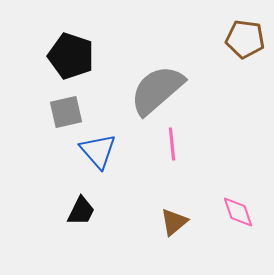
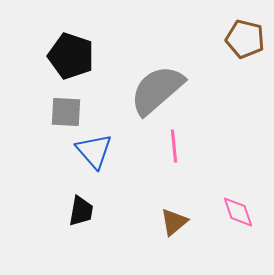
brown pentagon: rotated 6 degrees clockwise
gray square: rotated 16 degrees clockwise
pink line: moved 2 px right, 2 px down
blue triangle: moved 4 px left
black trapezoid: rotated 16 degrees counterclockwise
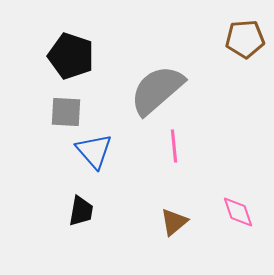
brown pentagon: rotated 18 degrees counterclockwise
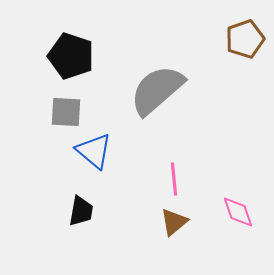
brown pentagon: rotated 15 degrees counterclockwise
pink line: moved 33 px down
blue triangle: rotated 9 degrees counterclockwise
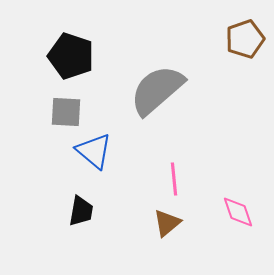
brown triangle: moved 7 px left, 1 px down
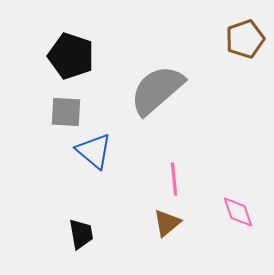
black trapezoid: moved 23 px down; rotated 20 degrees counterclockwise
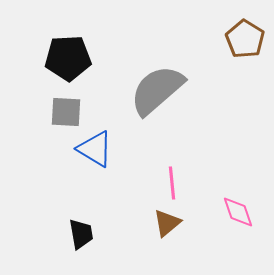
brown pentagon: rotated 21 degrees counterclockwise
black pentagon: moved 3 px left, 2 px down; rotated 21 degrees counterclockwise
blue triangle: moved 1 px right, 2 px up; rotated 9 degrees counterclockwise
pink line: moved 2 px left, 4 px down
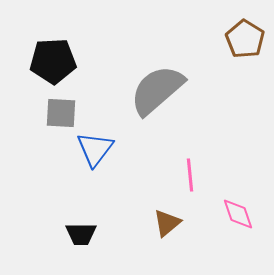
black pentagon: moved 15 px left, 3 px down
gray square: moved 5 px left, 1 px down
blue triangle: rotated 36 degrees clockwise
pink line: moved 18 px right, 8 px up
pink diamond: moved 2 px down
black trapezoid: rotated 100 degrees clockwise
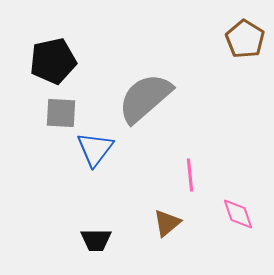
black pentagon: rotated 9 degrees counterclockwise
gray semicircle: moved 12 px left, 8 px down
black trapezoid: moved 15 px right, 6 px down
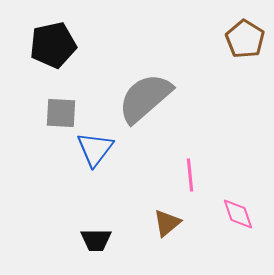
black pentagon: moved 16 px up
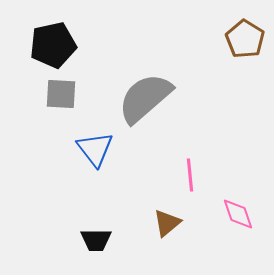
gray square: moved 19 px up
blue triangle: rotated 15 degrees counterclockwise
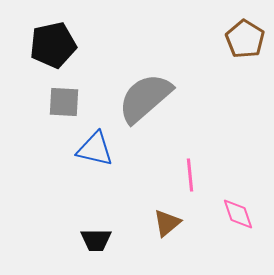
gray square: moved 3 px right, 8 px down
blue triangle: rotated 39 degrees counterclockwise
